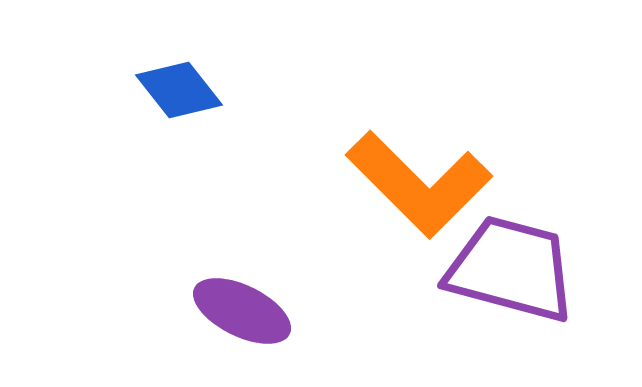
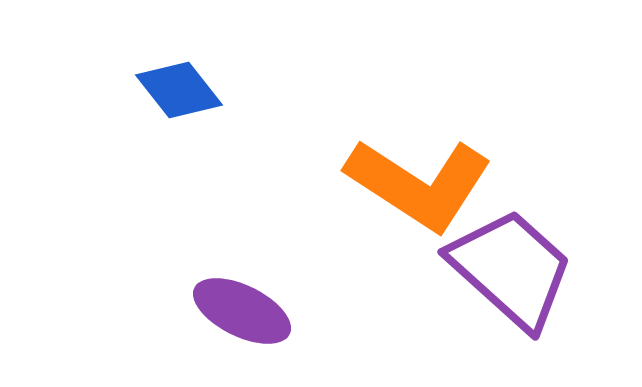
orange L-shape: rotated 12 degrees counterclockwise
purple trapezoid: rotated 27 degrees clockwise
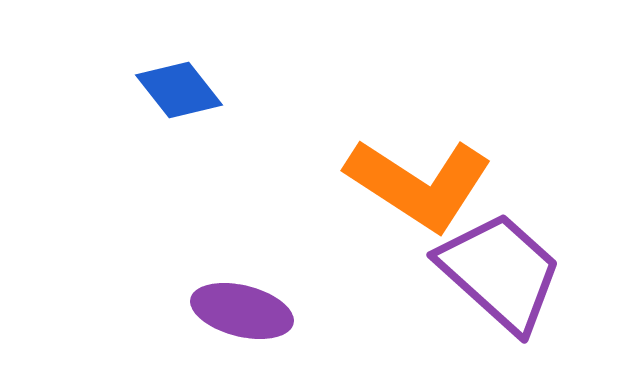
purple trapezoid: moved 11 px left, 3 px down
purple ellipse: rotated 12 degrees counterclockwise
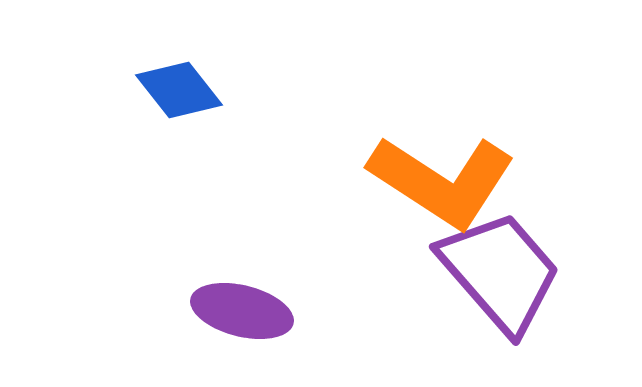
orange L-shape: moved 23 px right, 3 px up
purple trapezoid: rotated 7 degrees clockwise
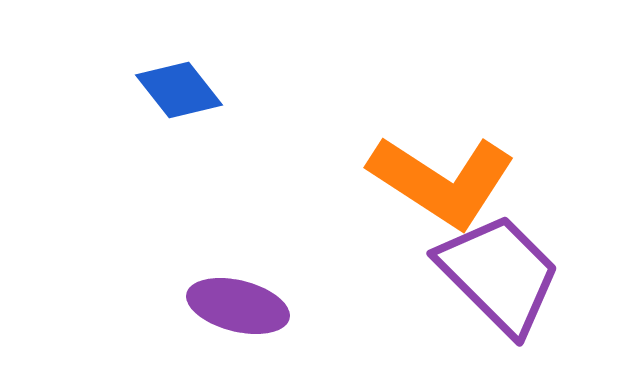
purple trapezoid: moved 1 px left, 2 px down; rotated 4 degrees counterclockwise
purple ellipse: moved 4 px left, 5 px up
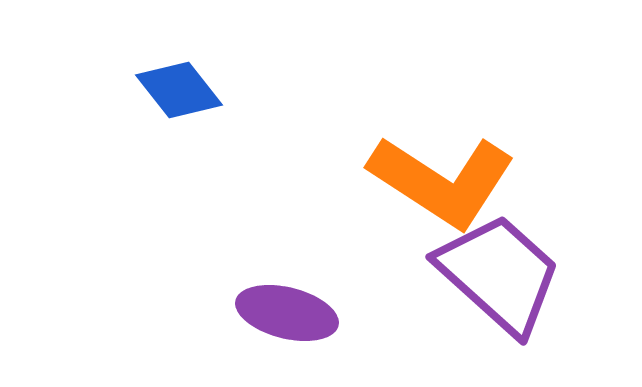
purple trapezoid: rotated 3 degrees counterclockwise
purple ellipse: moved 49 px right, 7 px down
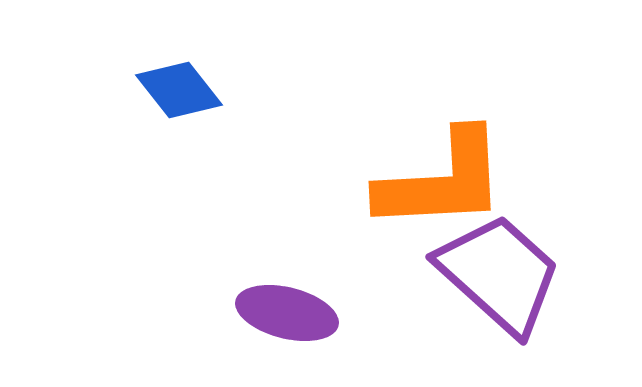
orange L-shape: rotated 36 degrees counterclockwise
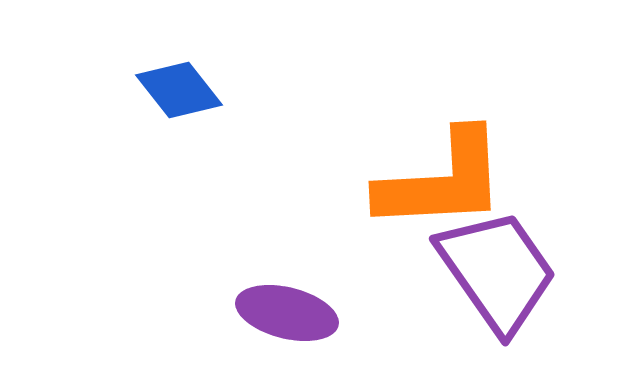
purple trapezoid: moved 2 px left, 3 px up; rotated 13 degrees clockwise
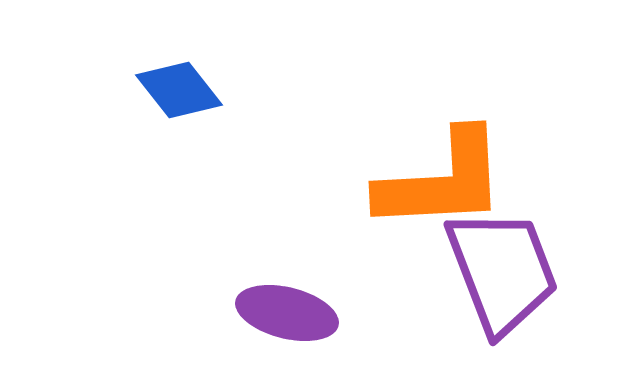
purple trapezoid: moved 5 px right; rotated 14 degrees clockwise
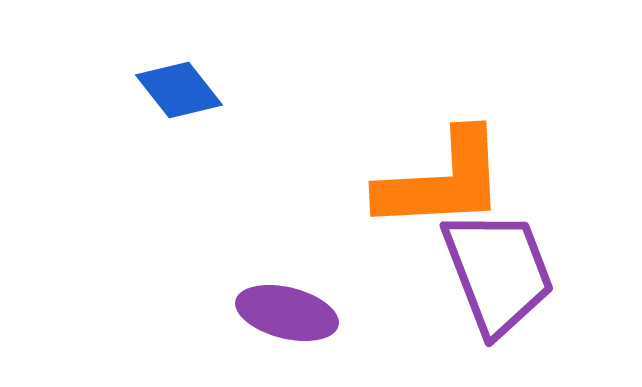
purple trapezoid: moved 4 px left, 1 px down
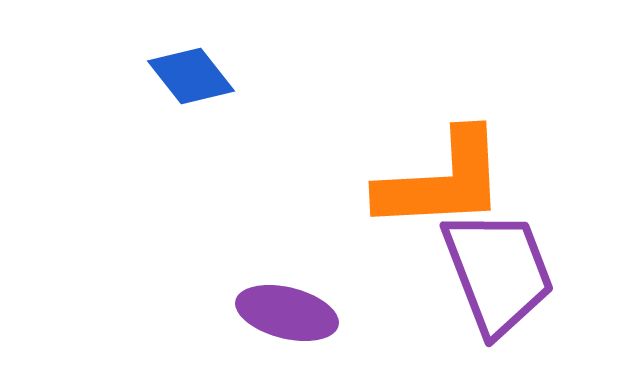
blue diamond: moved 12 px right, 14 px up
